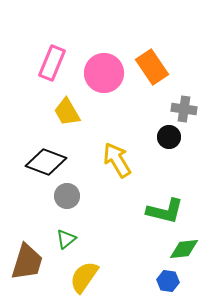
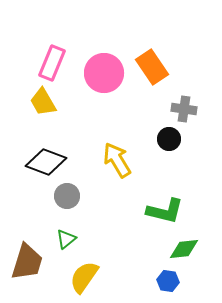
yellow trapezoid: moved 24 px left, 10 px up
black circle: moved 2 px down
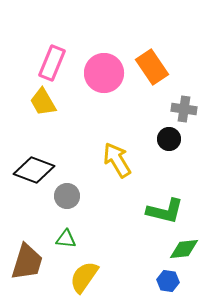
black diamond: moved 12 px left, 8 px down
green triangle: rotated 45 degrees clockwise
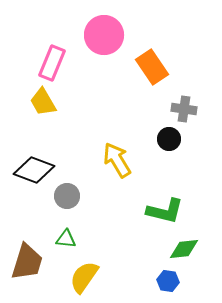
pink circle: moved 38 px up
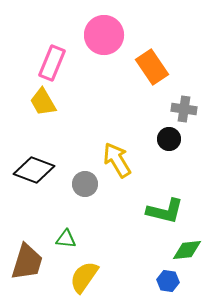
gray circle: moved 18 px right, 12 px up
green diamond: moved 3 px right, 1 px down
